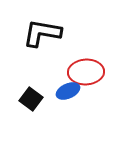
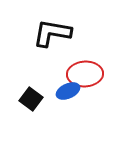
black L-shape: moved 10 px right
red ellipse: moved 1 px left, 2 px down
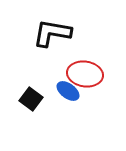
red ellipse: rotated 12 degrees clockwise
blue ellipse: rotated 60 degrees clockwise
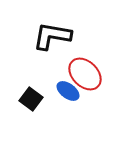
black L-shape: moved 3 px down
red ellipse: rotated 36 degrees clockwise
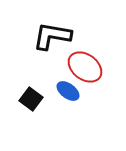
red ellipse: moved 7 px up; rotated 8 degrees counterclockwise
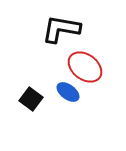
black L-shape: moved 9 px right, 7 px up
blue ellipse: moved 1 px down
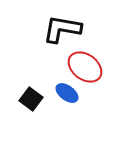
black L-shape: moved 1 px right
blue ellipse: moved 1 px left, 1 px down
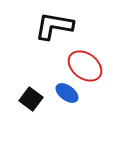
black L-shape: moved 8 px left, 3 px up
red ellipse: moved 1 px up
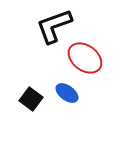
black L-shape: rotated 30 degrees counterclockwise
red ellipse: moved 8 px up
